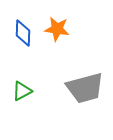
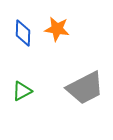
gray trapezoid: rotated 12 degrees counterclockwise
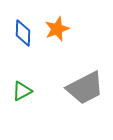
orange star: rotated 30 degrees counterclockwise
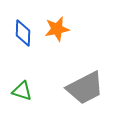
orange star: rotated 10 degrees clockwise
green triangle: rotated 45 degrees clockwise
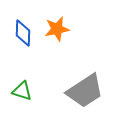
gray trapezoid: moved 3 px down; rotated 6 degrees counterclockwise
